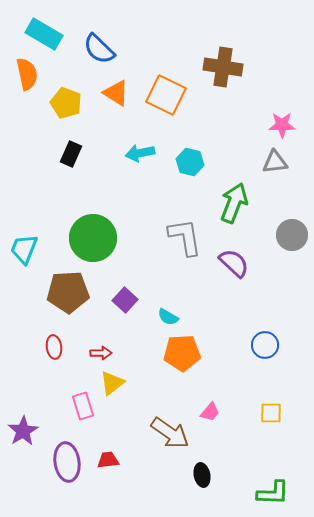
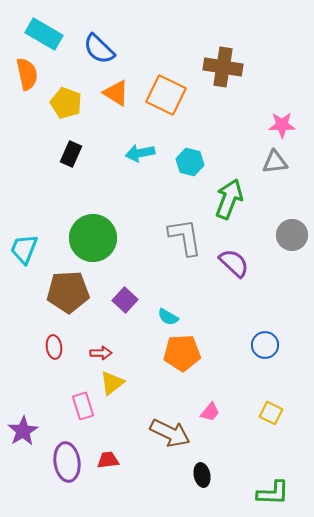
green arrow: moved 5 px left, 4 px up
yellow square: rotated 25 degrees clockwise
brown arrow: rotated 9 degrees counterclockwise
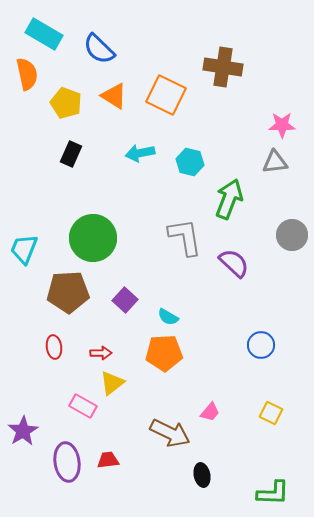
orange triangle: moved 2 px left, 3 px down
blue circle: moved 4 px left
orange pentagon: moved 18 px left
pink rectangle: rotated 44 degrees counterclockwise
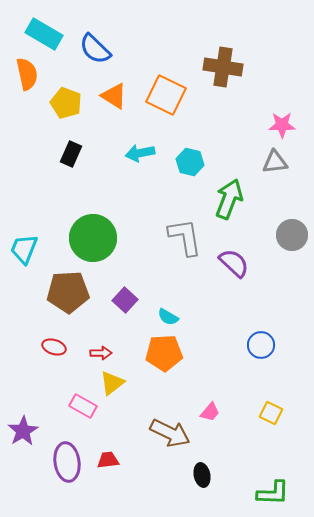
blue semicircle: moved 4 px left
red ellipse: rotated 65 degrees counterclockwise
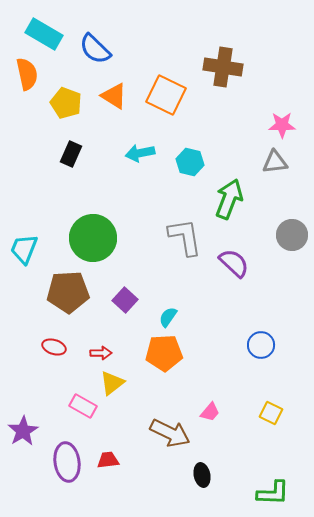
cyan semicircle: rotated 95 degrees clockwise
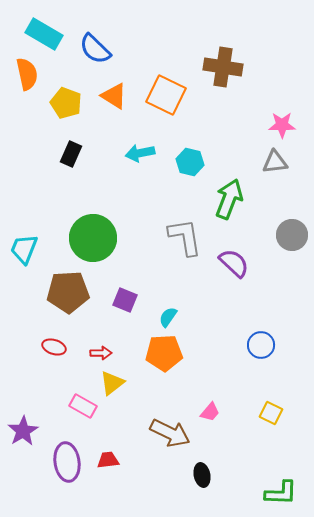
purple square: rotated 20 degrees counterclockwise
green L-shape: moved 8 px right
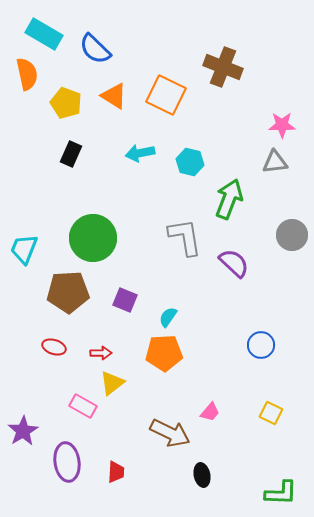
brown cross: rotated 12 degrees clockwise
red trapezoid: moved 8 px right, 12 px down; rotated 100 degrees clockwise
